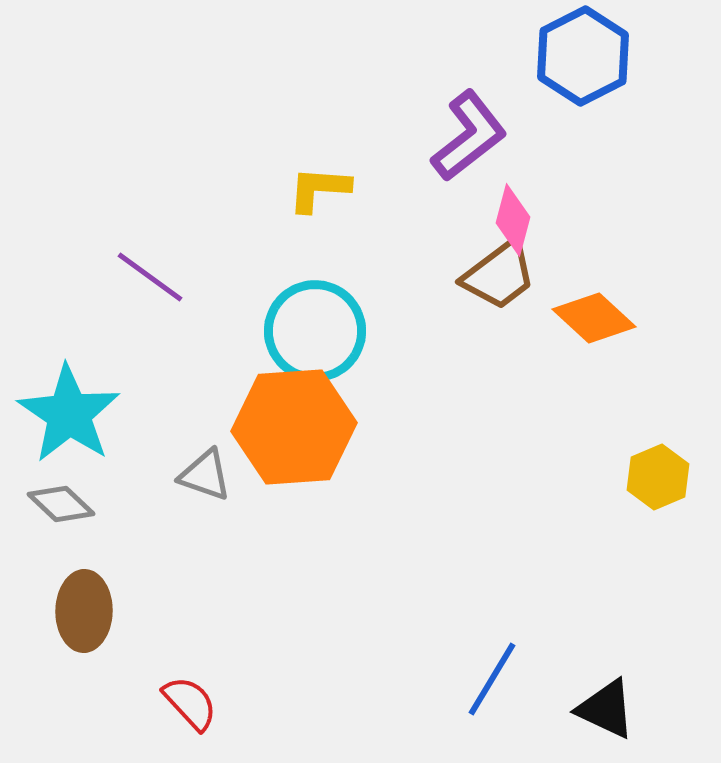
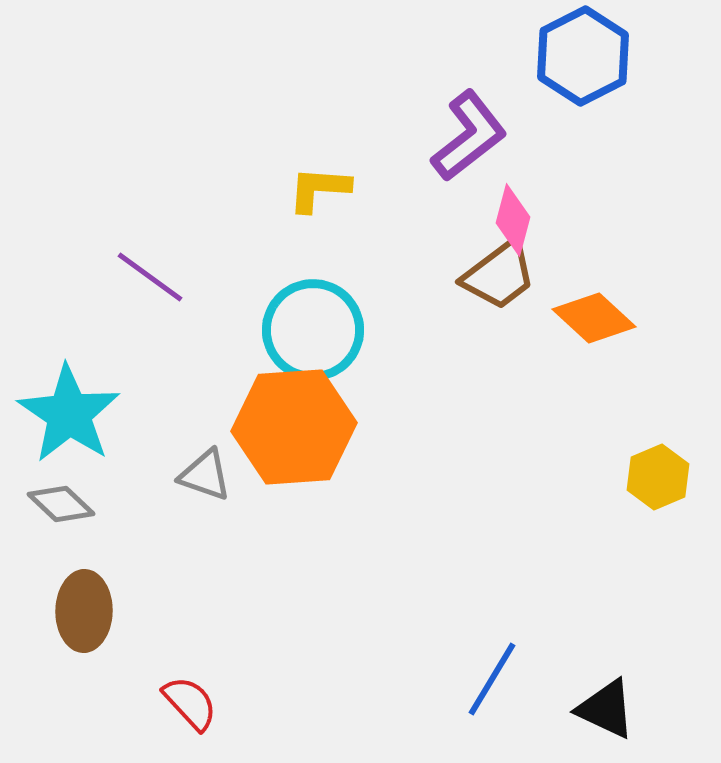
cyan circle: moved 2 px left, 1 px up
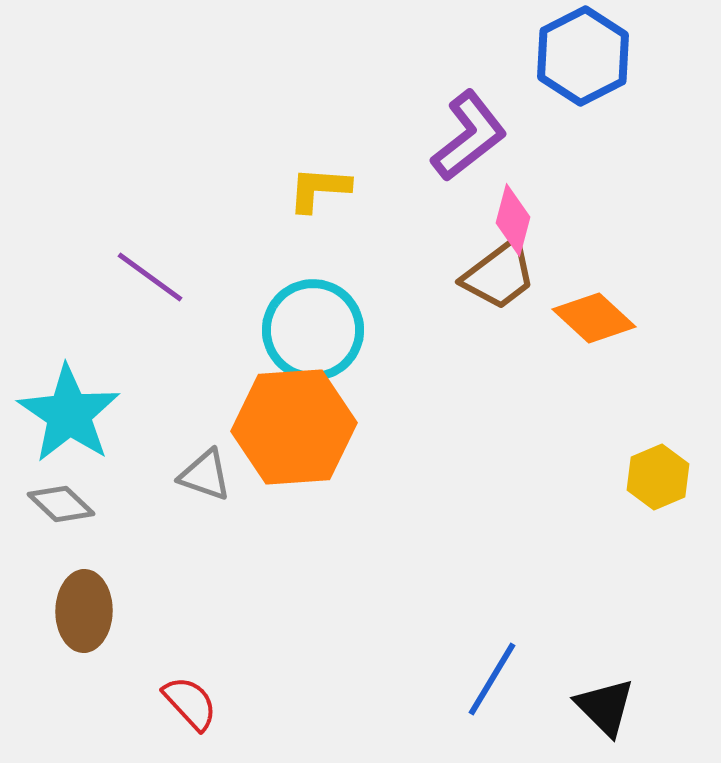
black triangle: moved 1 px left, 2 px up; rotated 20 degrees clockwise
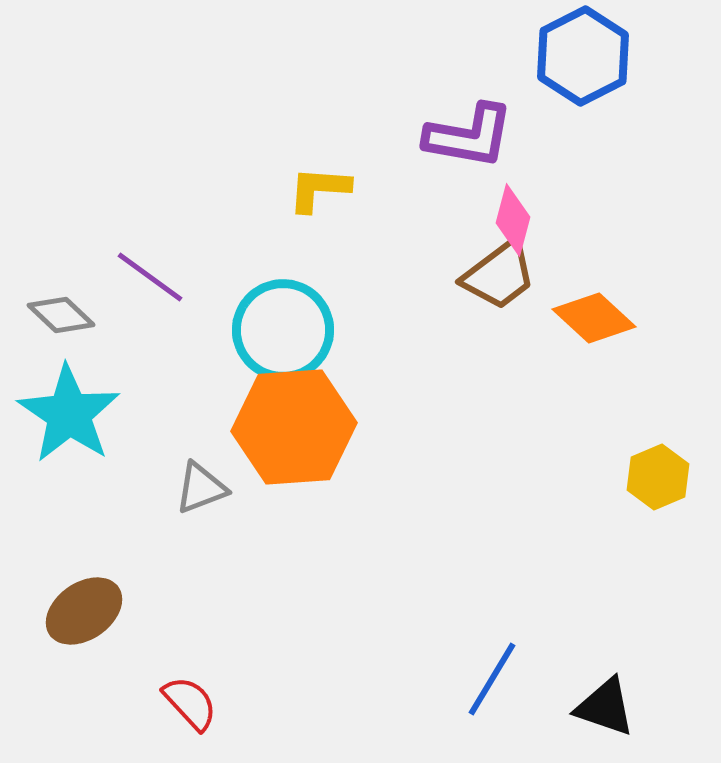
purple L-shape: rotated 48 degrees clockwise
cyan circle: moved 30 px left
gray triangle: moved 4 px left, 13 px down; rotated 40 degrees counterclockwise
gray diamond: moved 189 px up
brown ellipse: rotated 54 degrees clockwise
black triangle: rotated 26 degrees counterclockwise
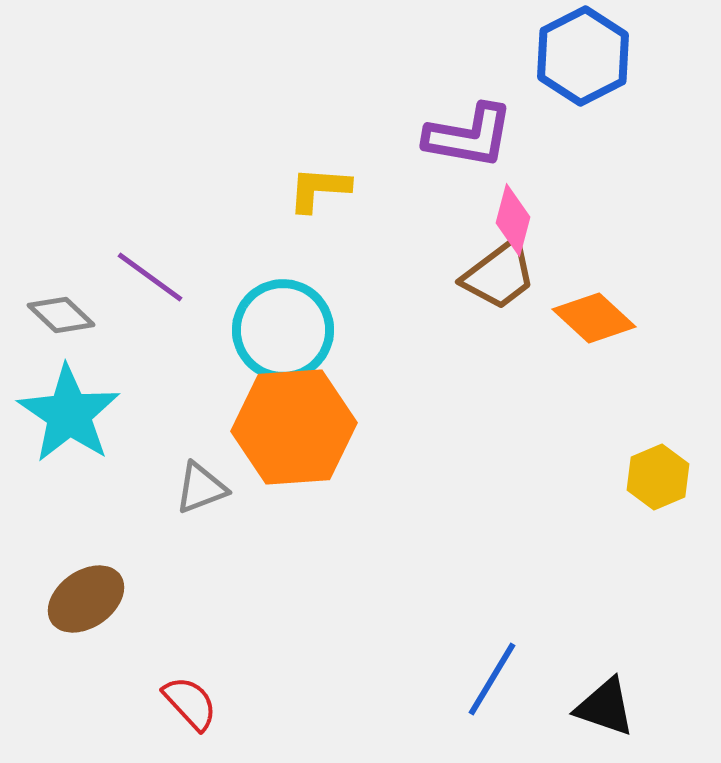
brown ellipse: moved 2 px right, 12 px up
